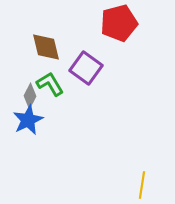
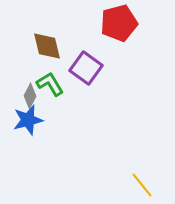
brown diamond: moved 1 px right, 1 px up
blue star: rotated 12 degrees clockwise
yellow line: rotated 48 degrees counterclockwise
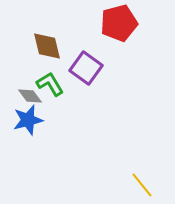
gray diamond: rotated 65 degrees counterclockwise
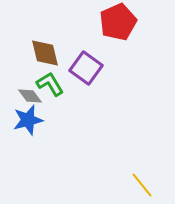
red pentagon: moved 1 px left, 1 px up; rotated 9 degrees counterclockwise
brown diamond: moved 2 px left, 7 px down
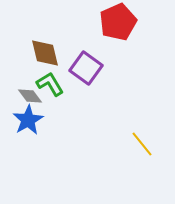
blue star: rotated 16 degrees counterclockwise
yellow line: moved 41 px up
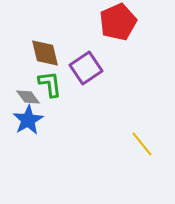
purple square: rotated 20 degrees clockwise
green L-shape: rotated 24 degrees clockwise
gray diamond: moved 2 px left, 1 px down
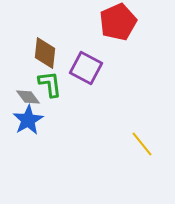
brown diamond: rotated 20 degrees clockwise
purple square: rotated 28 degrees counterclockwise
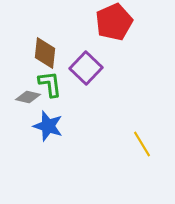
red pentagon: moved 4 px left
purple square: rotated 16 degrees clockwise
gray diamond: rotated 40 degrees counterclockwise
blue star: moved 20 px right, 6 px down; rotated 24 degrees counterclockwise
yellow line: rotated 8 degrees clockwise
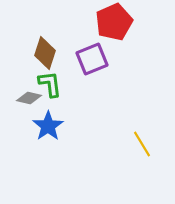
brown diamond: rotated 12 degrees clockwise
purple square: moved 6 px right, 9 px up; rotated 24 degrees clockwise
gray diamond: moved 1 px right, 1 px down
blue star: rotated 20 degrees clockwise
